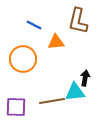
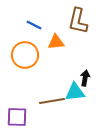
orange circle: moved 2 px right, 4 px up
purple square: moved 1 px right, 10 px down
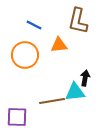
orange triangle: moved 3 px right, 3 px down
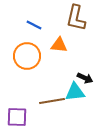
brown L-shape: moved 2 px left, 3 px up
orange triangle: rotated 12 degrees clockwise
orange circle: moved 2 px right, 1 px down
black arrow: rotated 105 degrees clockwise
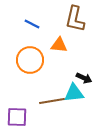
brown L-shape: moved 1 px left, 1 px down
blue line: moved 2 px left, 1 px up
orange circle: moved 3 px right, 4 px down
black arrow: moved 1 px left
cyan triangle: moved 1 px left, 1 px down
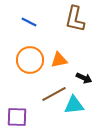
blue line: moved 3 px left, 2 px up
orange triangle: moved 15 px down; rotated 18 degrees counterclockwise
cyan triangle: moved 12 px down
brown line: moved 2 px right, 7 px up; rotated 20 degrees counterclockwise
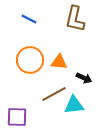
blue line: moved 3 px up
orange triangle: moved 2 px down; rotated 18 degrees clockwise
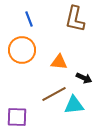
blue line: rotated 42 degrees clockwise
orange circle: moved 8 px left, 10 px up
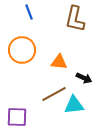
blue line: moved 7 px up
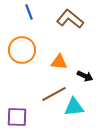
brown L-shape: moved 5 px left; rotated 116 degrees clockwise
black arrow: moved 1 px right, 2 px up
cyan triangle: moved 2 px down
